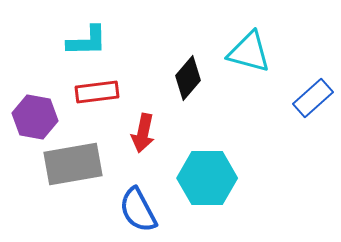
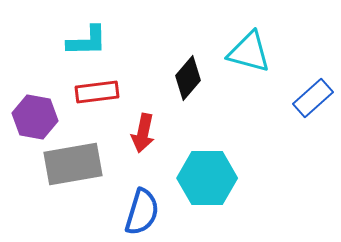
blue semicircle: moved 4 px right, 2 px down; rotated 135 degrees counterclockwise
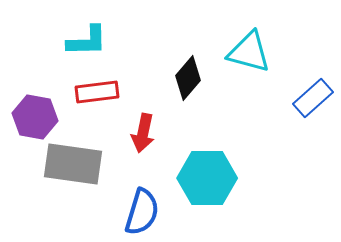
gray rectangle: rotated 18 degrees clockwise
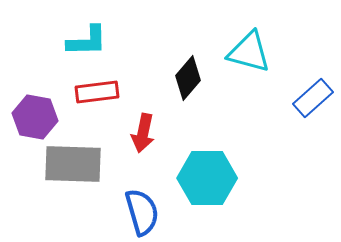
gray rectangle: rotated 6 degrees counterclockwise
blue semicircle: rotated 33 degrees counterclockwise
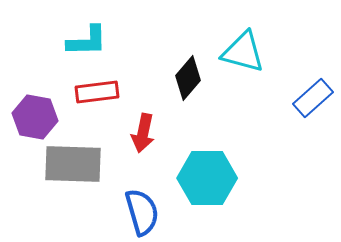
cyan triangle: moved 6 px left
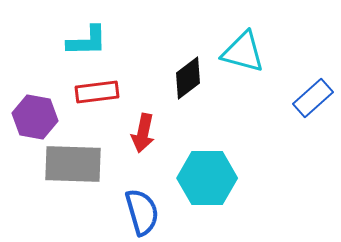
black diamond: rotated 12 degrees clockwise
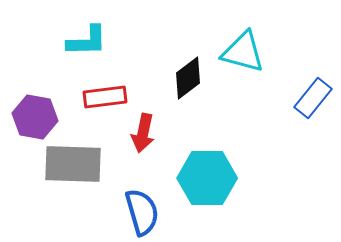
red rectangle: moved 8 px right, 5 px down
blue rectangle: rotated 9 degrees counterclockwise
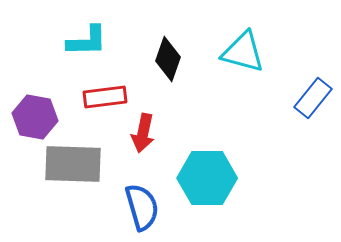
black diamond: moved 20 px left, 19 px up; rotated 33 degrees counterclockwise
blue semicircle: moved 5 px up
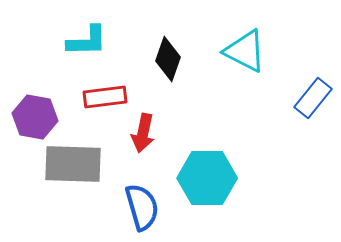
cyan triangle: moved 2 px right, 1 px up; rotated 12 degrees clockwise
